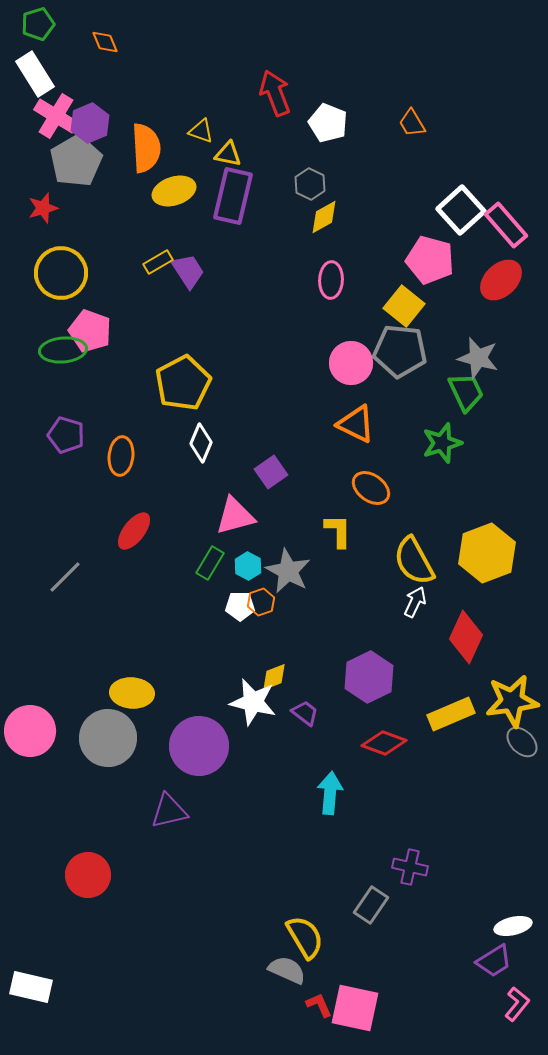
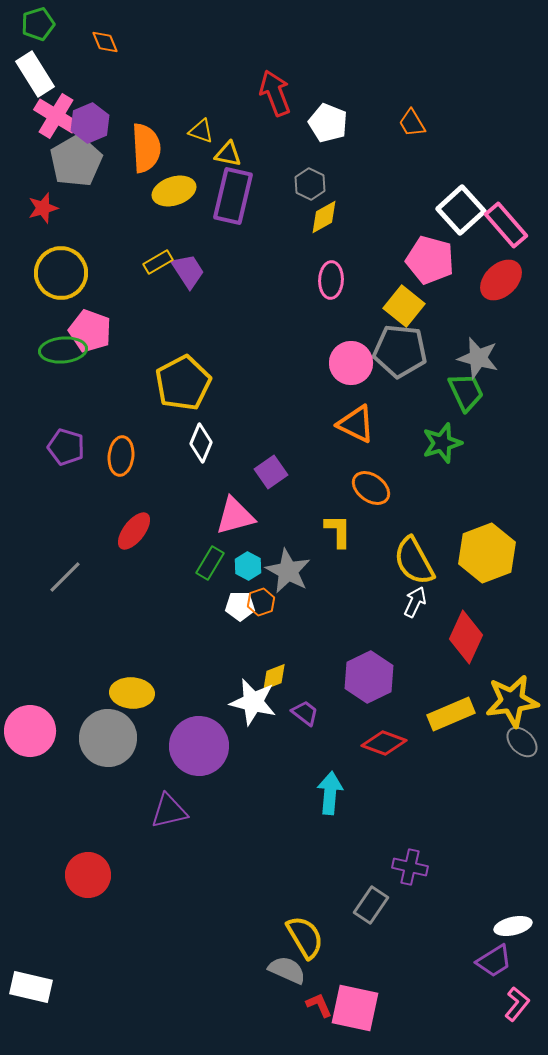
purple pentagon at (66, 435): moved 12 px down
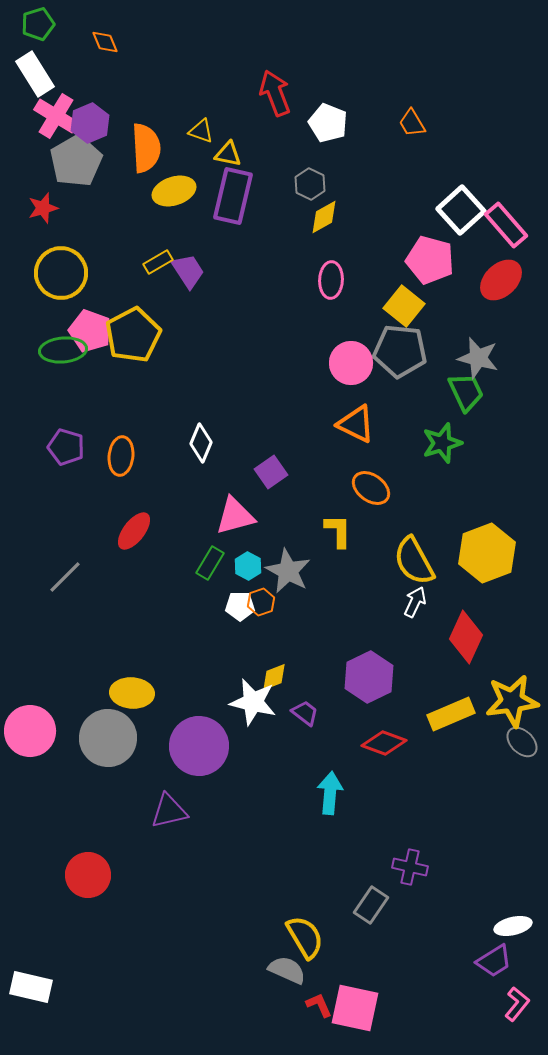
yellow pentagon at (183, 383): moved 50 px left, 48 px up
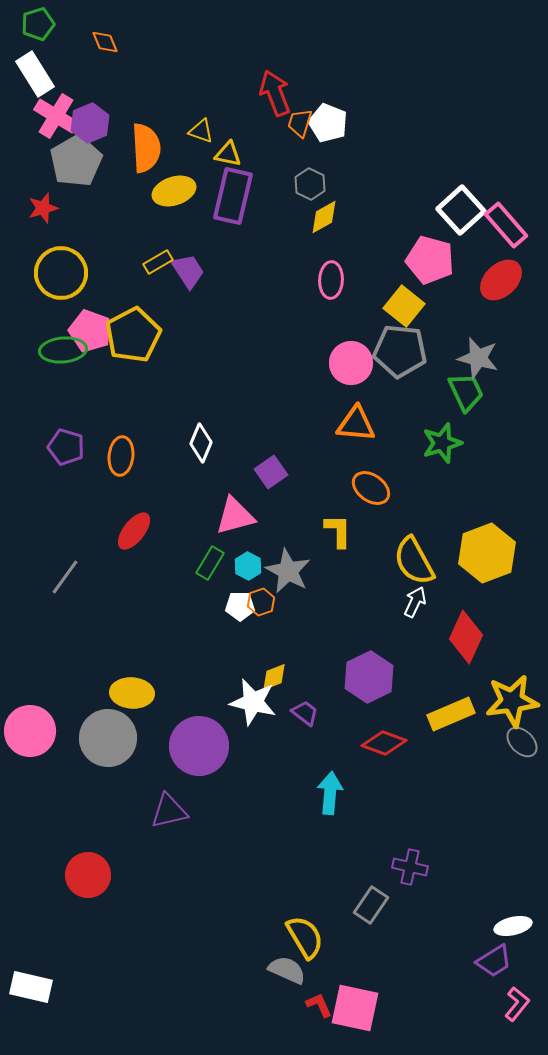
orange trapezoid at (412, 123): moved 112 px left; rotated 48 degrees clockwise
orange triangle at (356, 424): rotated 21 degrees counterclockwise
gray line at (65, 577): rotated 9 degrees counterclockwise
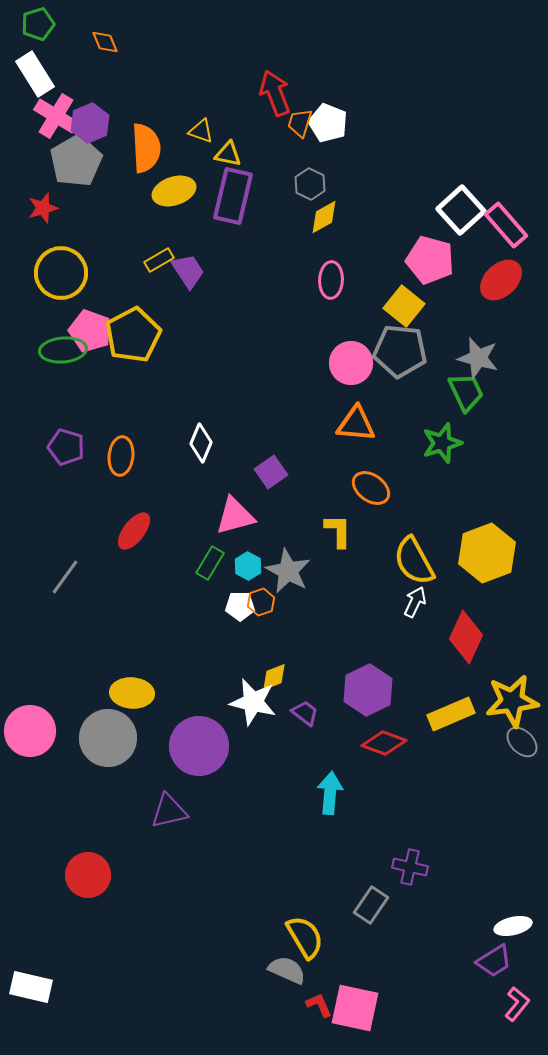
yellow rectangle at (158, 262): moved 1 px right, 2 px up
purple hexagon at (369, 677): moved 1 px left, 13 px down
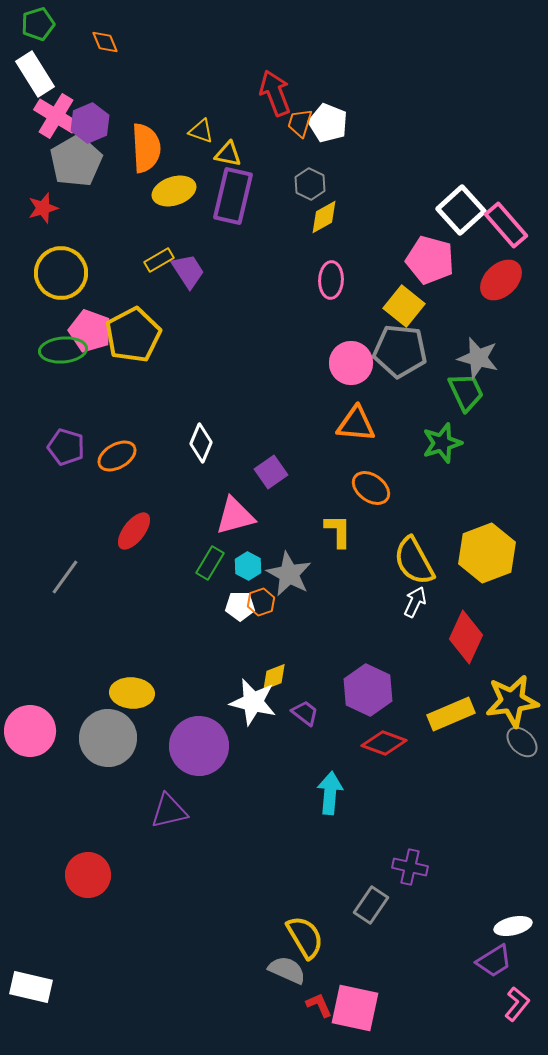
orange ellipse at (121, 456): moved 4 px left; rotated 54 degrees clockwise
gray star at (288, 571): moved 1 px right, 3 px down
purple hexagon at (368, 690): rotated 9 degrees counterclockwise
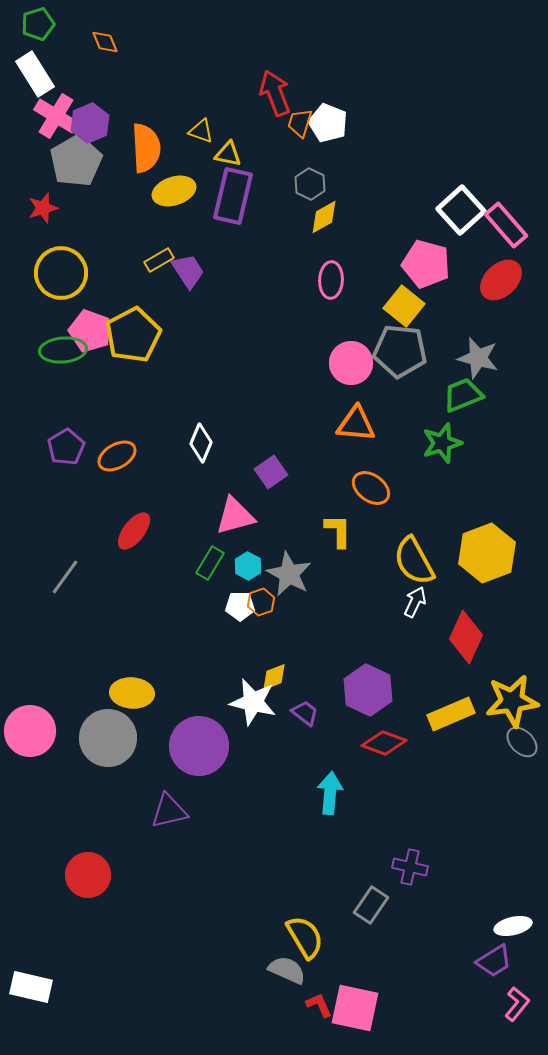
pink pentagon at (430, 260): moved 4 px left, 4 px down
green trapezoid at (466, 392): moved 3 px left, 3 px down; rotated 87 degrees counterclockwise
purple pentagon at (66, 447): rotated 24 degrees clockwise
